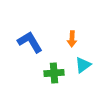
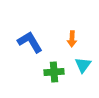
cyan triangle: rotated 18 degrees counterclockwise
green cross: moved 1 px up
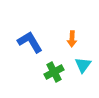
green cross: rotated 24 degrees counterclockwise
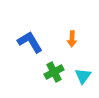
cyan triangle: moved 11 px down
